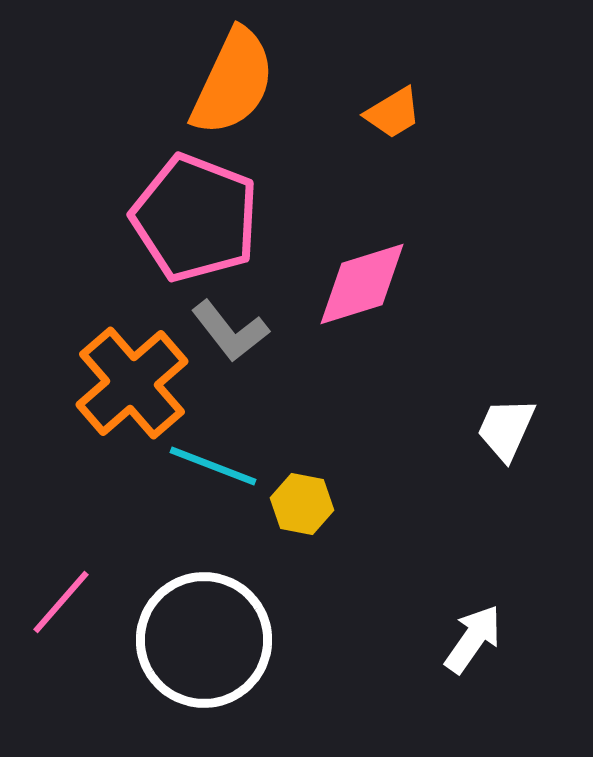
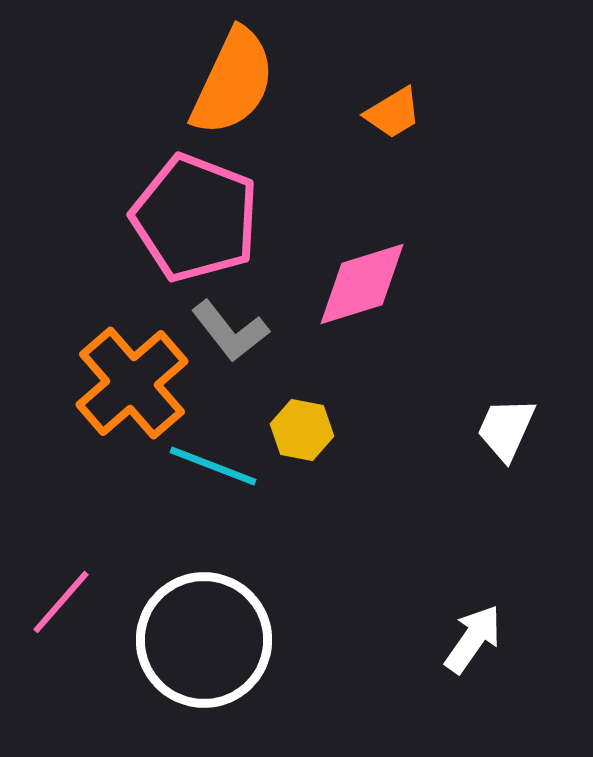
yellow hexagon: moved 74 px up
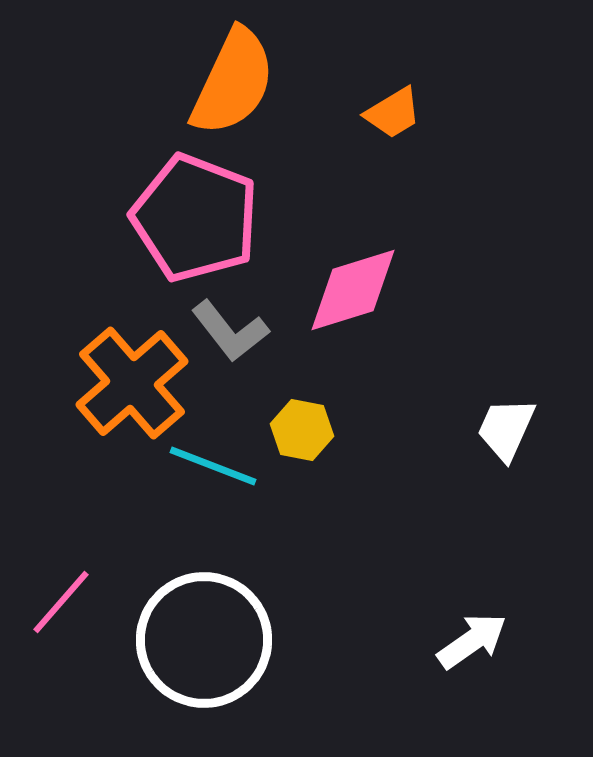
pink diamond: moved 9 px left, 6 px down
white arrow: moved 1 px left, 2 px down; rotated 20 degrees clockwise
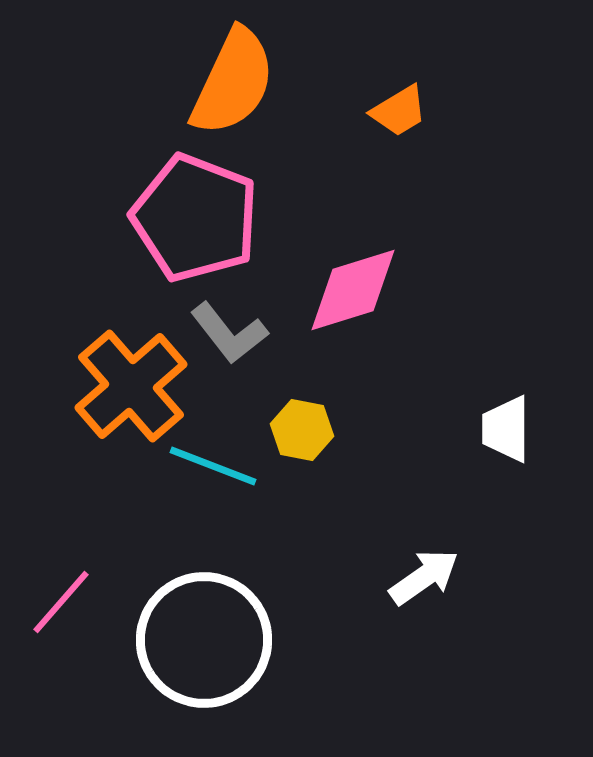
orange trapezoid: moved 6 px right, 2 px up
gray L-shape: moved 1 px left, 2 px down
orange cross: moved 1 px left, 3 px down
white trapezoid: rotated 24 degrees counterclockwise
white arrow: moved 48 px left, 64 px up
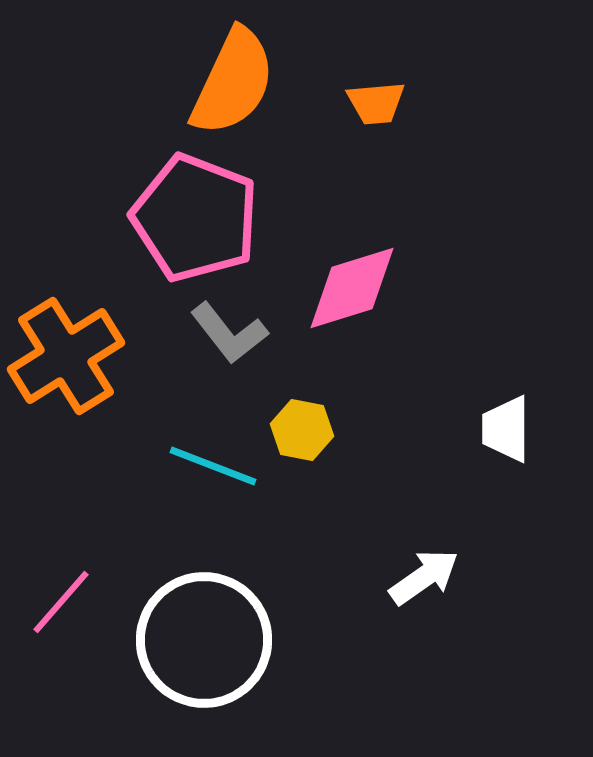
orange trapezoid: moved 23 px left, 8 px up; rotated 26 degrees clockwise
pink diamond: moved 1 px left, 2 px up
orange cross: moved 65 px left, 30 px up; rotated 9 degrees clockwise
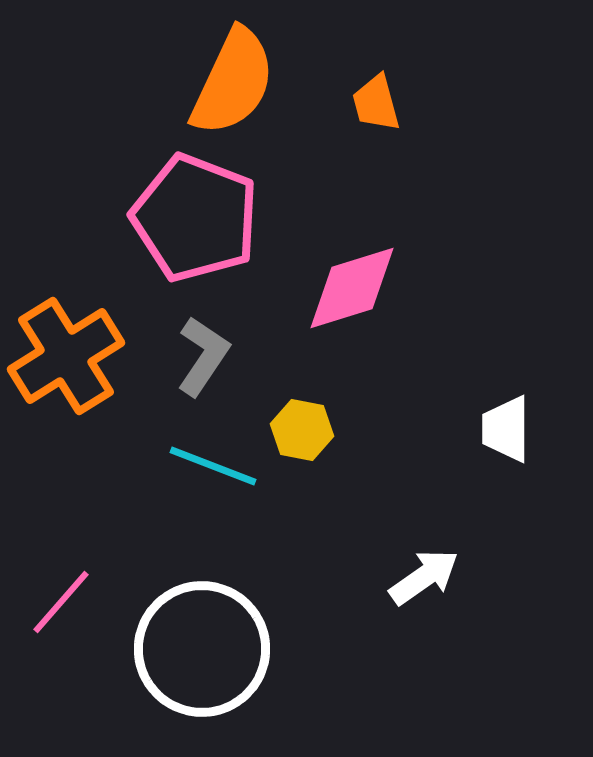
orange trapezoid: rotated 80 degrees clockwise
gray L-shape: moved 26 px left, 23 px down; rotated 108 degrees counterclockwise
white circle: moved 2 px left, 9 px down
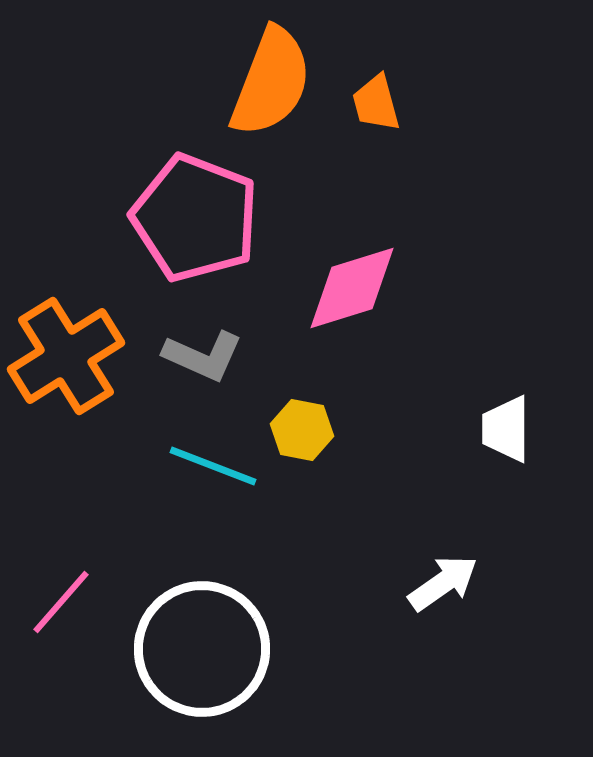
orange semicircle: moved 38 px right; rotated 4 degrees counterclockwise
gray L-shape: rotated 80 degrees clockwise
white arrow: moved 19 px right, 6 px down
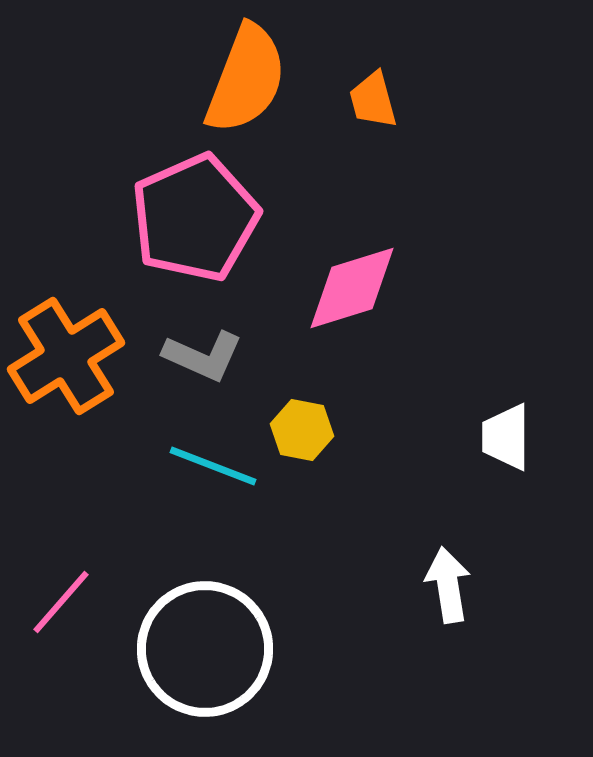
orange semicircle: moved 25 px left, 3 px up
orange trapezoid: moved 3 px left, 3 px up
pink pentagon: rotated 27 degrees clockwise
white trapezoid: moved 8 px down
white arrow: moved 5 px right, 2 px down; rotated 64 degrees counterclockwise
white circle: moved 3 px right
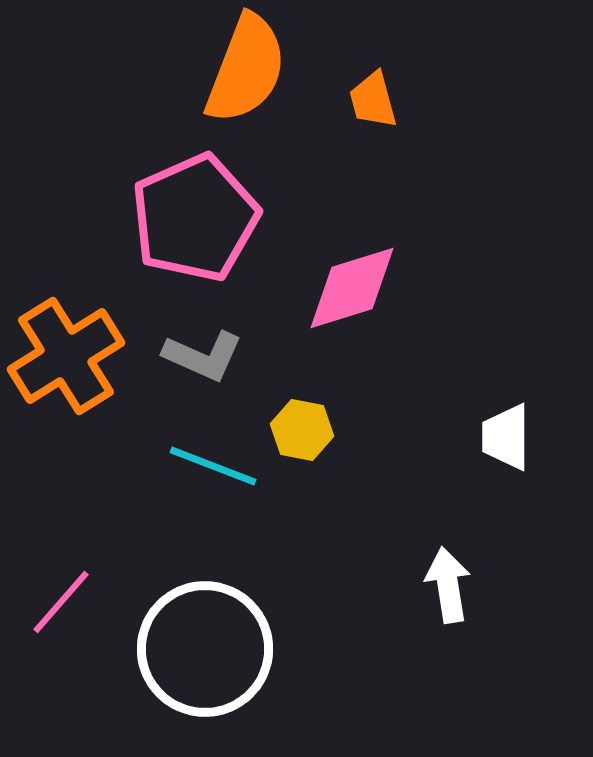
orange semicircle: moved 10 px up
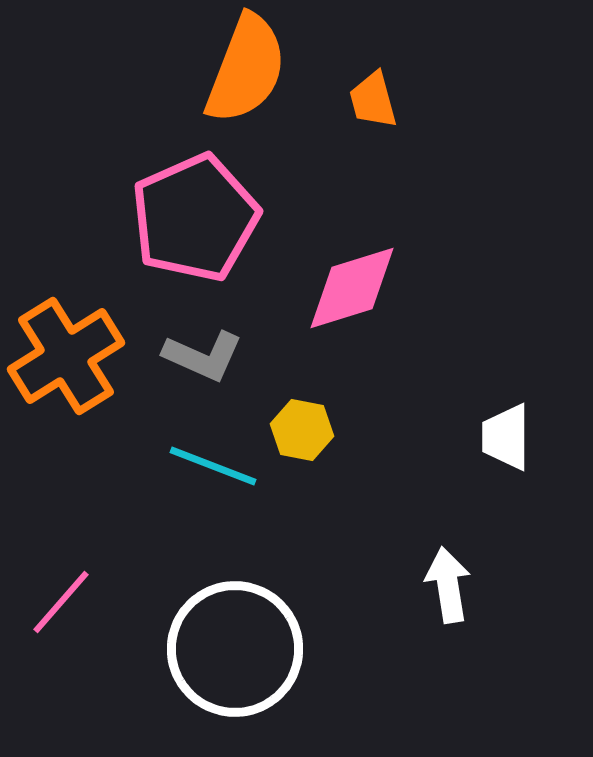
white circle: moved 30 px right
